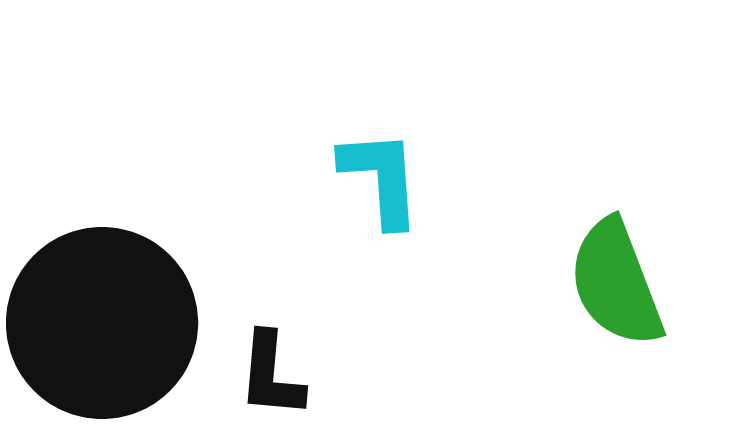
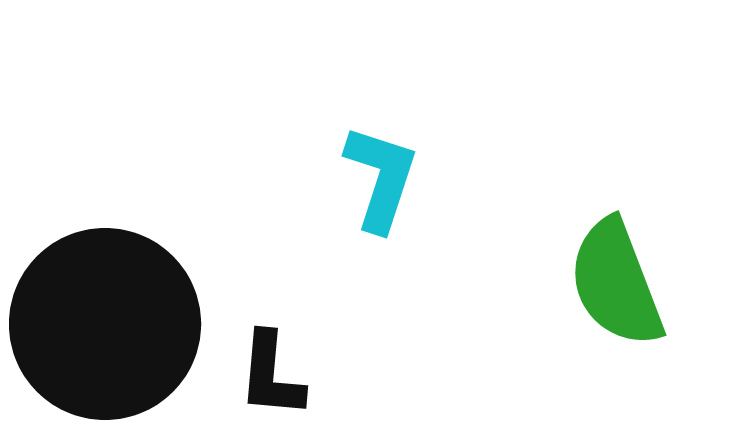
cyan L-shape: rotated 22 degrees clockwise
black circle: moved 3 px right, 1 px down
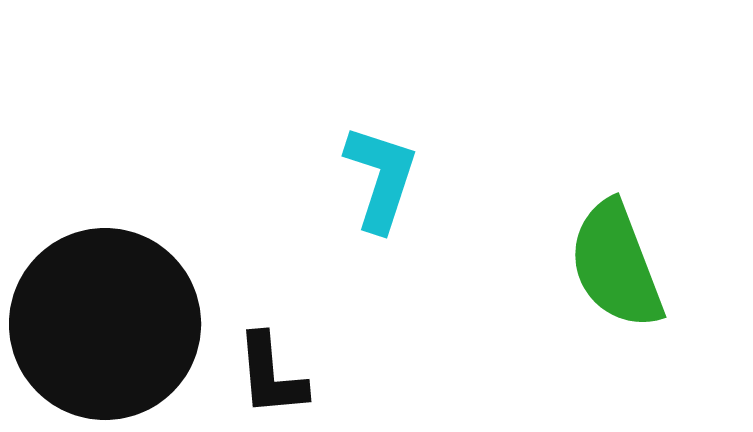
green semicircle: moved 18 px up
black L-shape: rotated 10 degrees counterclockwise
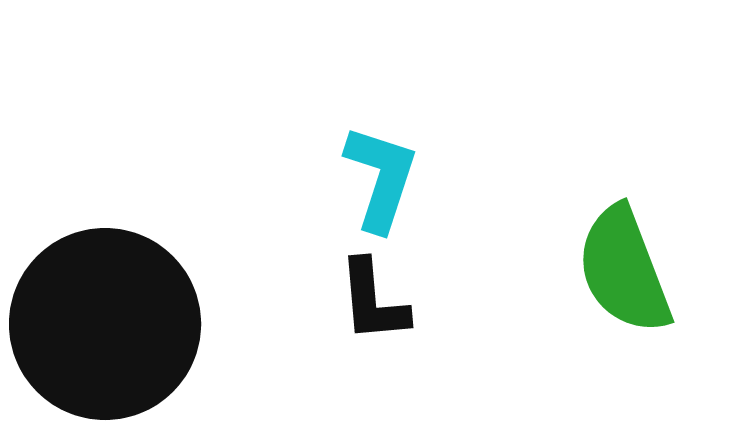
green semicircle: moved 8 px right, 5 px down
black L-shape: moved 102 px right, 74 px up
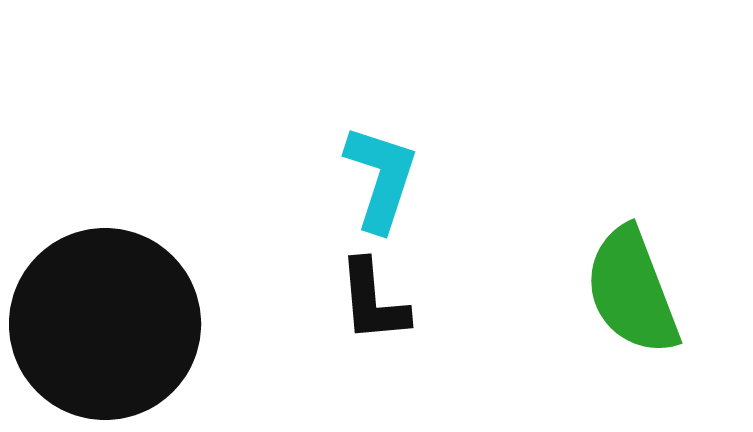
green semicircle: moved 8 px right, 21 px down
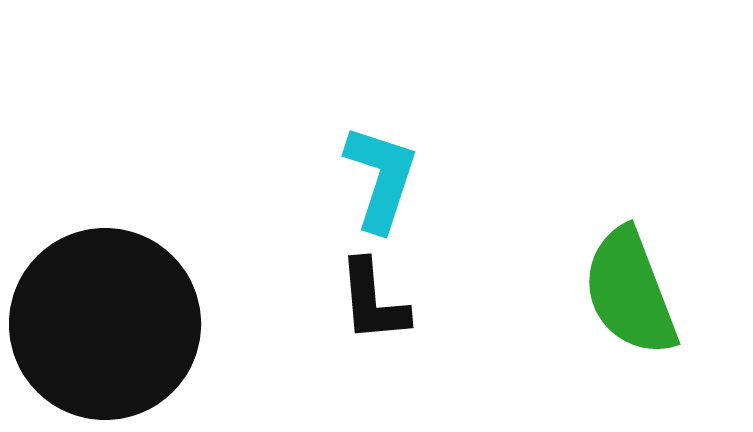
green semicircle: moved 2 px left, 1 px down
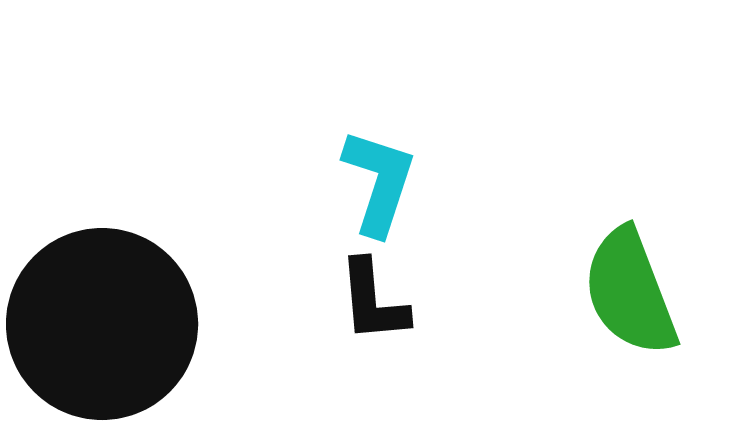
cyan L-shape: moved 2 px left, 4 px down
black circle: moved 3 px left
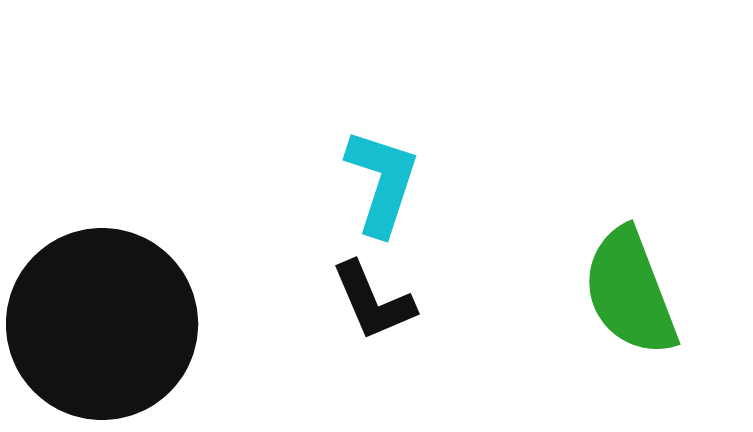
cyan L-shape: moved 3 px right
black L-shape: rotated 18 degrees counterclockwise
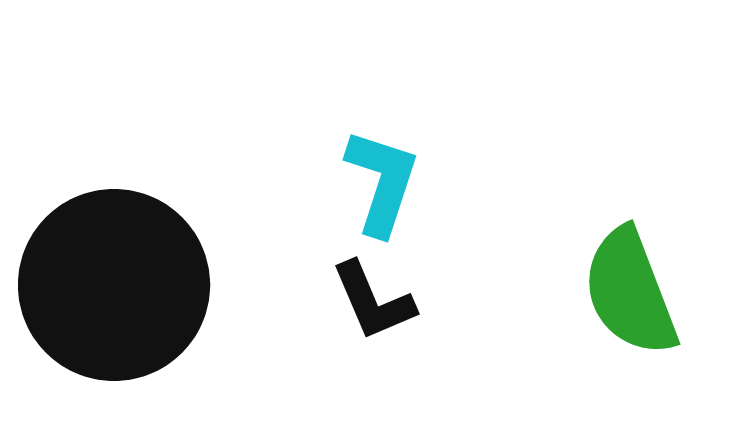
black circle: moved 12 px right, 39 px up
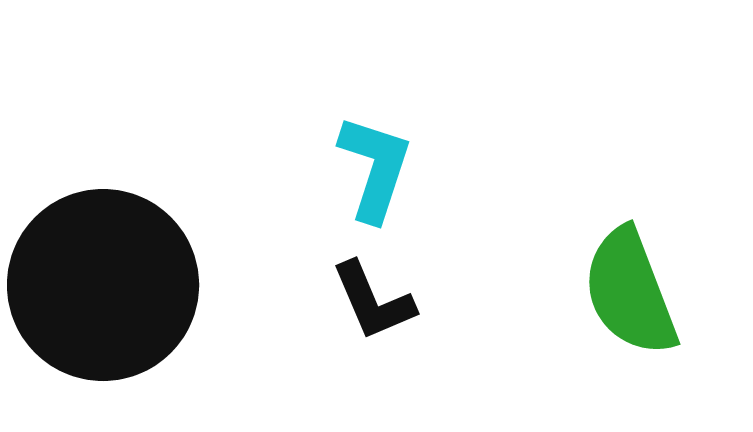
cyan L-shape: moved 7 px left, 14 px up
black circle: moved 11 px left
